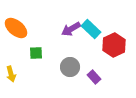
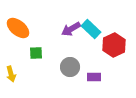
orange ellipse: moved 2 px right
purple rectangle: rotated 48 degrees counterclockwise
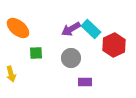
gray circle: moved 1 px right, 9 px up
purple rectangle: moved 9 px left, 5 px down
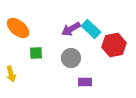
red hexagon: rotated 15 degrees clockwise
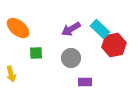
cyan rectangle: moved 9 px right
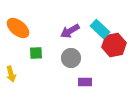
purple arrow: moved 1 px left, 2 px down
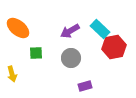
red hexagon: moved 2 px down
yellow arrow: moved 1 px right
purple rectangle: moved 4 px down; rotated 16 degrees counterclockwise
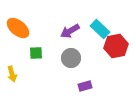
red hexagon: moved 2 px right, 1 px up
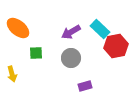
purple arrow: moved 1 px right, 1 px down
